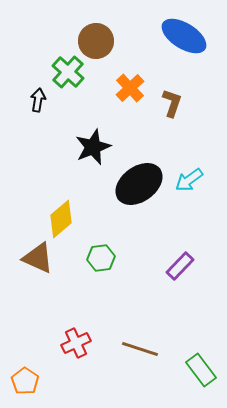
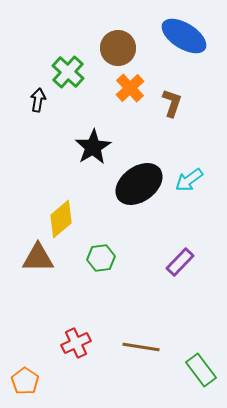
brown circle: moved 22 px right, 7 px down
black star: rotated 9 degrees counterclockwise
brown triangle: rotated 24 degrees counterclockwise
purple rectangle: moved 4 px up
brown line: moved 1 px right, 2 px up; rotated 9 degrees counterclockwise
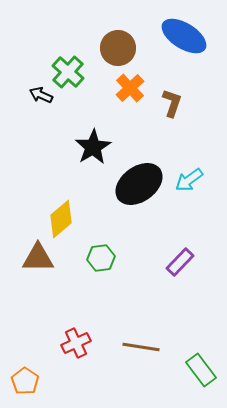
black arrow: moved 3 px right, 5 px up; rotated 75 degrees counterclockwise
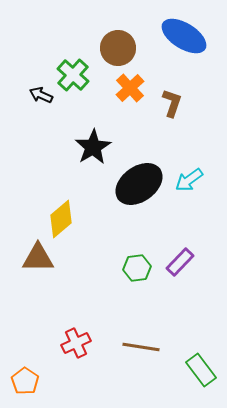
green cross: moved 5 px right, 3 px down
green hexagon: moved 36 px right, 10 px down
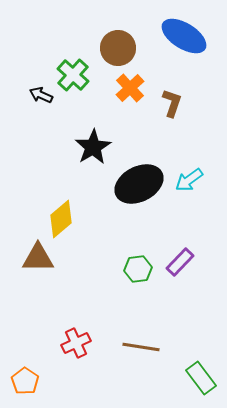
black ellipse: rotated 9 degrees clockwise
green hexagon: moved 1 px right, 1 px down
green rectangle: moved 8 px down
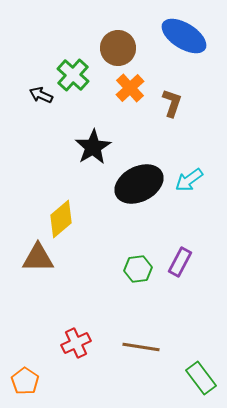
purple rectangle: rotated 16 degrees counterclockwise
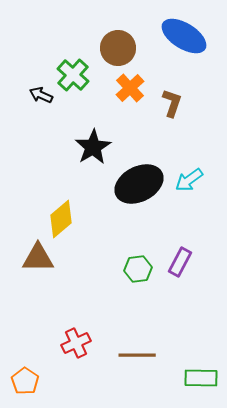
brown line: moved 4 px left, 8 px down; rotated 9 degrees counterclockwise
green rectangle: rotated 52 degrees counterclockwise
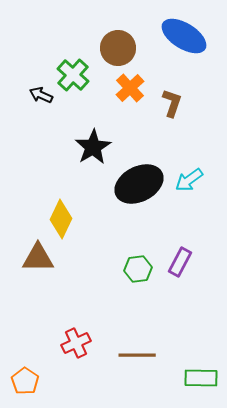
yellow diamond: rotated 24 degrees counterclockwise
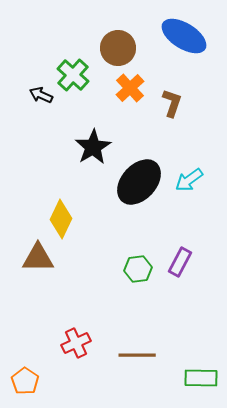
black ellipse: moved 2 px up; rotated 21 degrees counterclockwise
